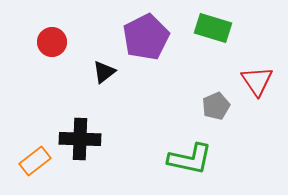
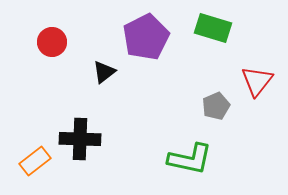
red triangle: rotated 12 degrees clockwise
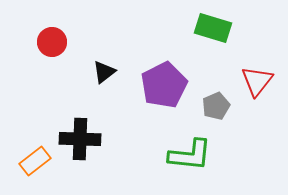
purple pentagon: moved 18 px right, 48 px down
green L-shape: moved 4 px up; rotated 6 degrees counterclockwise
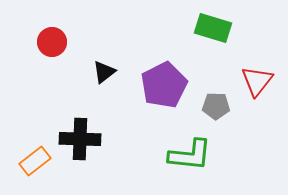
gray pentagon: rotated 24 degrees clockwise
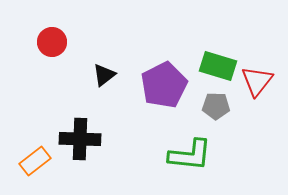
green rectangle: moved 5 px right, 38 px down
black triangle: moved 3 px down
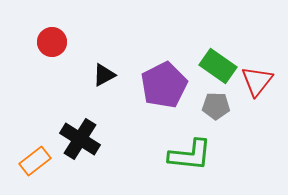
green rectangle: rotated 18 degrees clockwise
black triangle: rotated 10 degrees clockwise
black cross: rotated 30 degrees clockwise
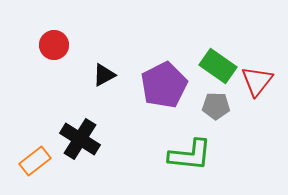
red circle: moved 2 px right, 3 px down
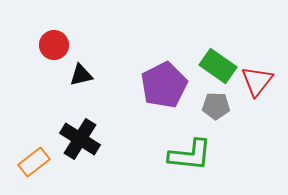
black triangle: moved 23 px left; rotated 15 degrees clockwise
orange rectangle: moved 1 px left, 1 px down
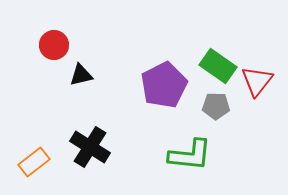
black cross: moved 10 px right, 8 px down
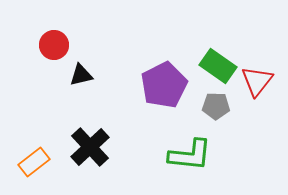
black cross: rotated 15 degrees clockwise
